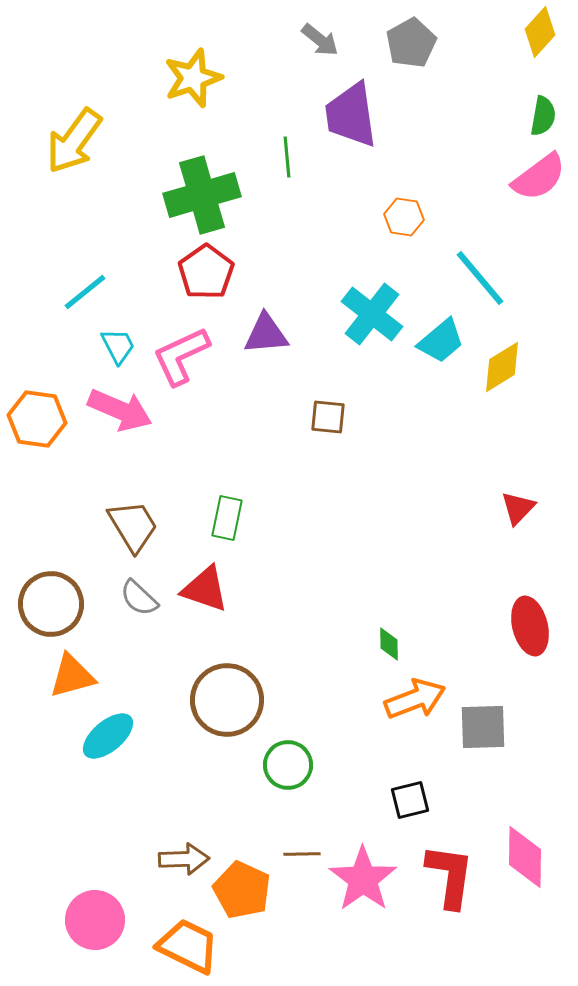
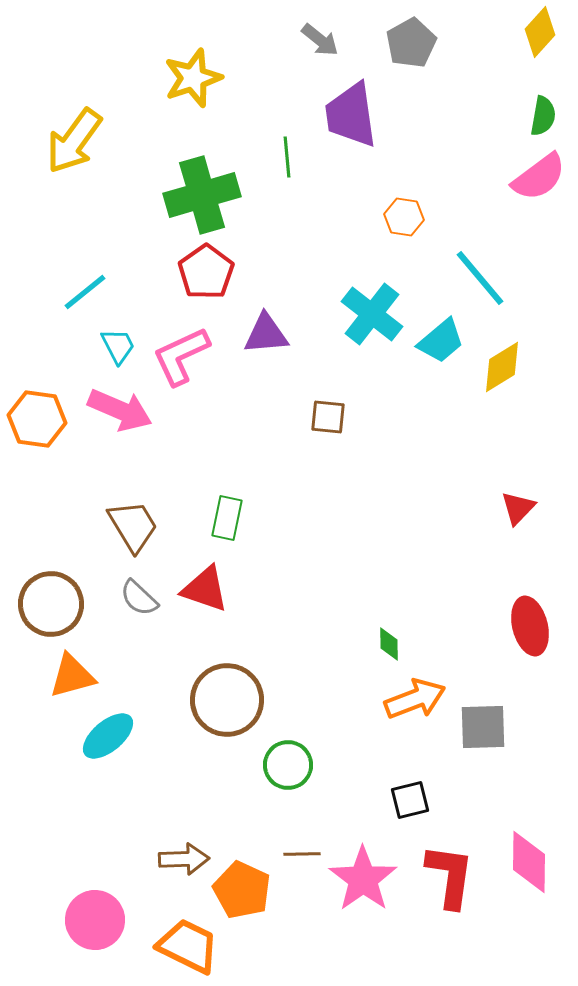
pink diamond at (525, 857): moved 4 px right, 5 px down
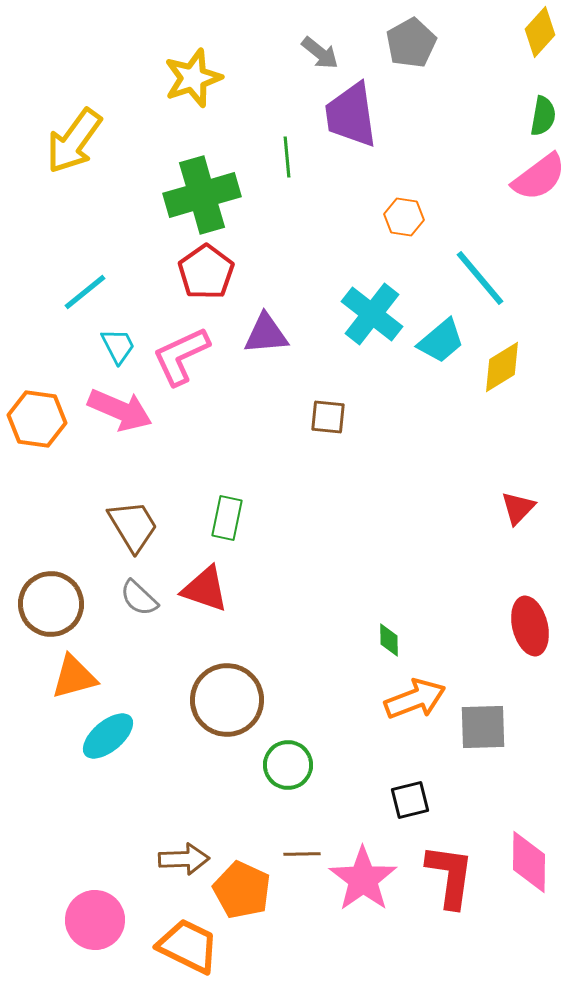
gray arrow at (320, 40): moved 13 px down
green diamond at (389, 644): moved 4 px up
orange triangle at (72, 676): moved 2 px right, 1 px down
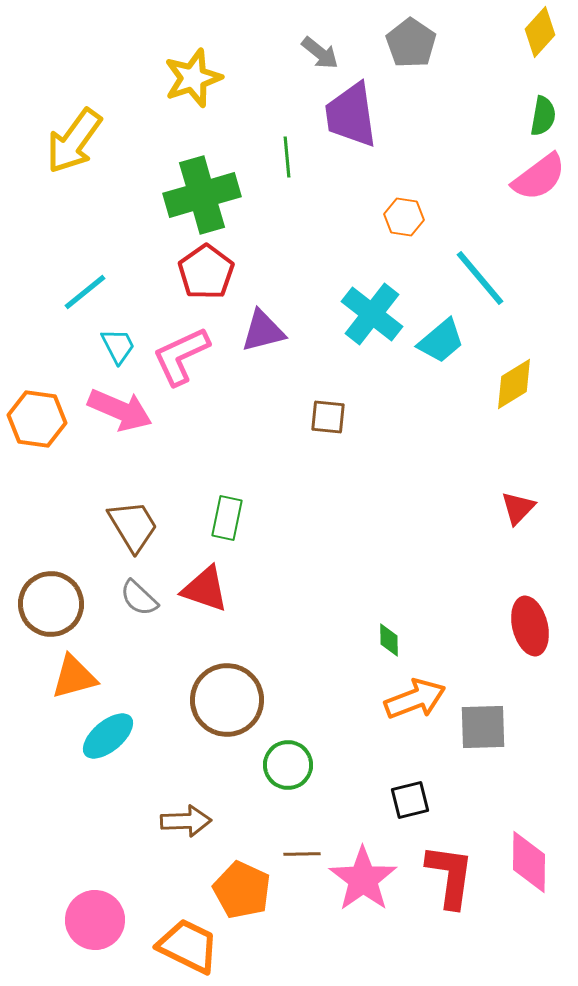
gray pentagon at (411, 43): rotated 9 degrees counterclockwise
purple triangle at (266, 334): moved 3 px left, 3 px up; rotated 9 degrees counterclockwise
yellow diamond at (502, 367): moved 12 px right, 17 px down
brown arrow at (184, 859): moved 2 px right, 38 px up
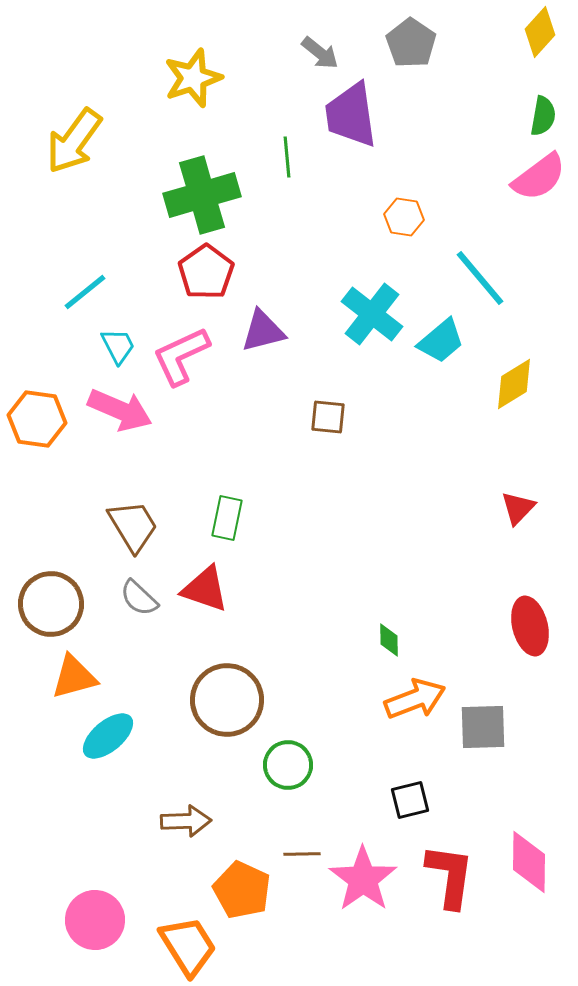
orange trapezoid at (188, 946): rotated 32 degrees clockwise
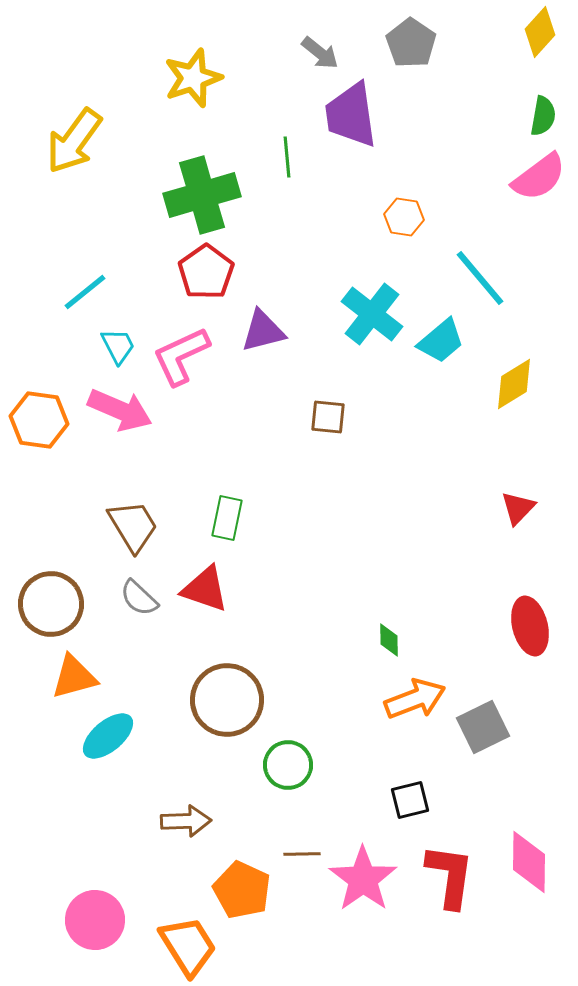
orange hexagon at (37, 419): moved 2 px right, 1 px down
gray square at (483, 727): rotated 24 degrees counterclockwise
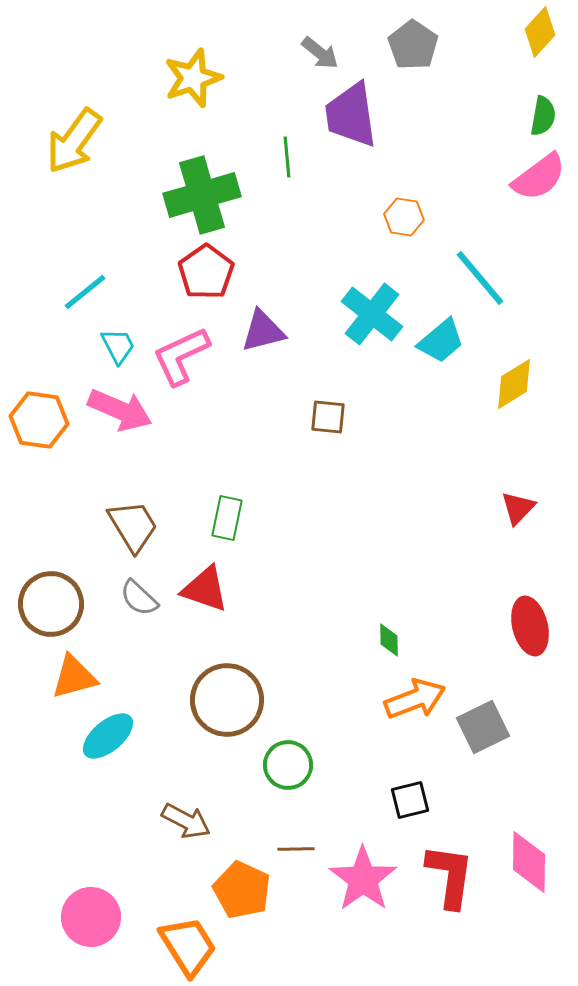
gray pentagon at (411, 43): moved 2 px right, 2 px down
brown arrow at (186, 821): rotated 30 degrees clockwise
brown line at (302, 854): moved 6 px left, 5 px up
pink circle at (95, 920): moved 4 px left, 3 px up
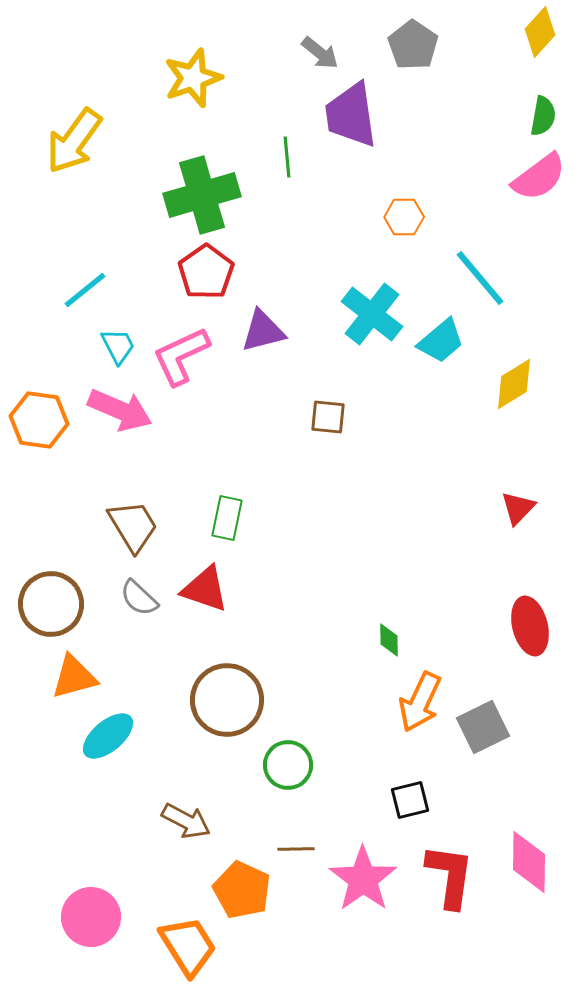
orange hexagon at (404, 217): rotated 9 degrees counterclockwise
cyan line at (85, 292): moved 2 px up
orange arrow at (415, 699): moved 5 px right, 3 px down; rotated 136 degrees clockwise
